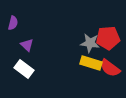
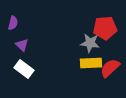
red pentagon: moved 3 px left, 10 px up
purple triangle: moved 5 px left
yellow rectangle: rotated 20 degrees counterclockwise
red semicircle: rotated 100 degrees clockwise
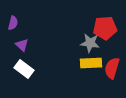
red semicircle: moved 2 px right; rotated 30 degrees counterclockwise
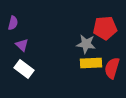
gray star: moved 4 px left, 1 px down
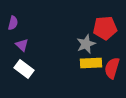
gray star: rotated 30 degrees counterclockwise
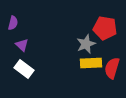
red pentagon: rotated 15 degrees clockwise
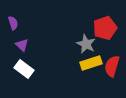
purple semicircle: rotated 32 degrees counterclockwise
red pentagon: rotated 30 degrees counterclockwise
gray star: rotated 24 degrees counterclockwise
yellow rectangle: rotated 15 degrees counterclockwise
red semicircle: moved 2 px up
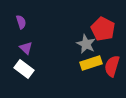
purple semicircle: moved 8 px right, 1 px up
red pentagon: moved 2 px left, 1 px down; rotated 25 degrees counterclockwise
purple triangle: moved 4 px right, 3 px down
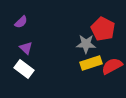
purple semicircle: rotated 64 degrees clockwise
gray star: rotated 24 degrees counterclockwise
red semicircle: rotated 45 degrees clockwise
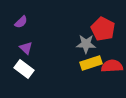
red semicircle: rotated 25 degrees clockwise
